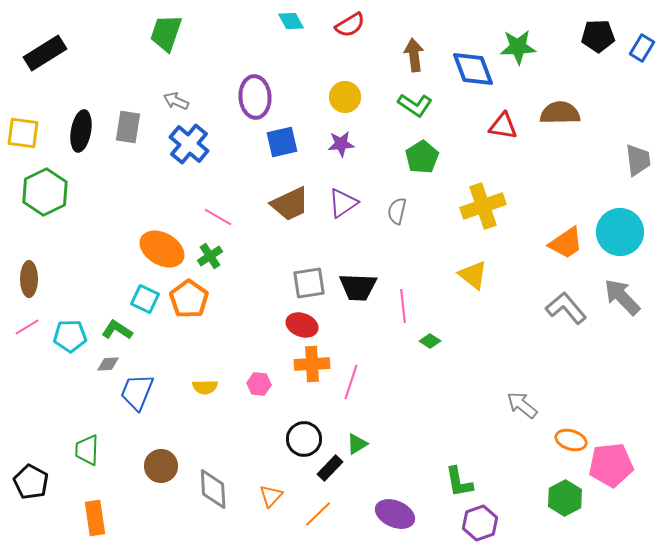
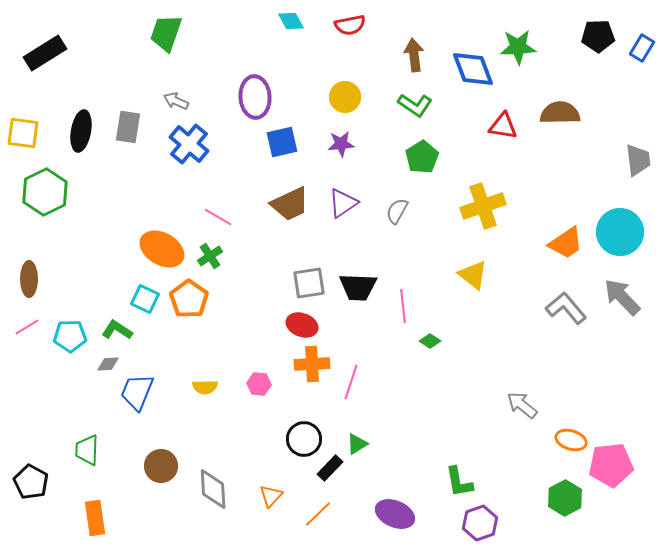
red semicircle at (350, 25): rotated 20 degrees clockwise
gray semicircle at (397, 211): rotated 16 degrees clockwise
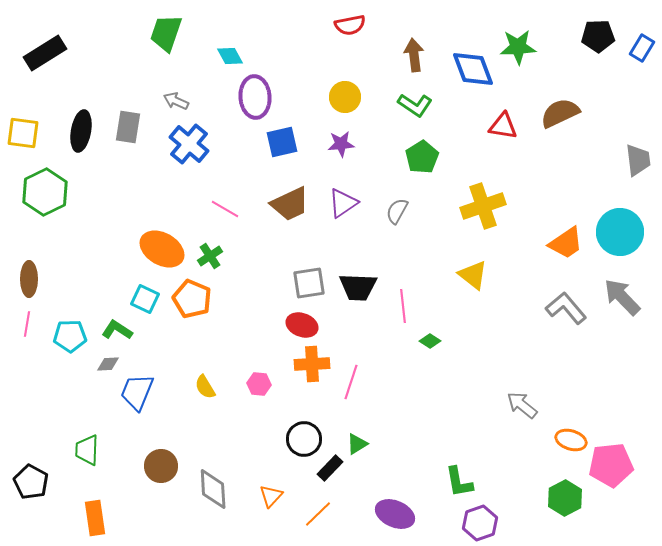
cyan diamond at (291, 21): moved 61 px left, 35 px down
brown semicircle at (560, 113): rotated 24 degrees counterclockwise
pink line at (218, 217): moved 7 px right, 8 px up
orange pentagon at (189, 299): moved 3 px right; rotated 12 degrees counterclockwise
pink line at (27, 327): moved 3 px up; rotated 50 degrees counterclockwise
yellow semicircle at (205, 387): rotated 60 degrees clockwise
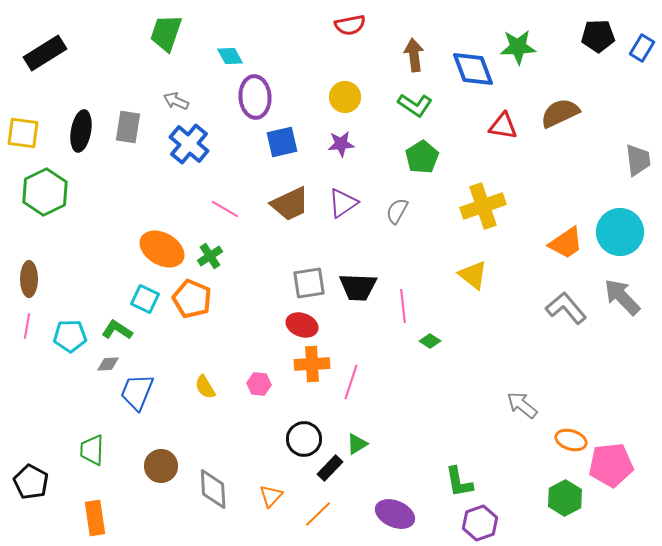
pink line at (27, 324): moved 2 px down
green trapezoid at (87, 450): moved 5 px right
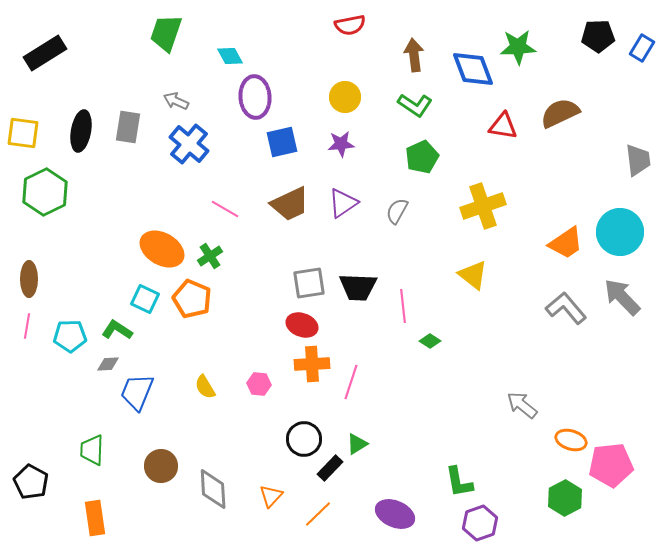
green pentagon at (422, 157): rotated 8 degrees clockwise
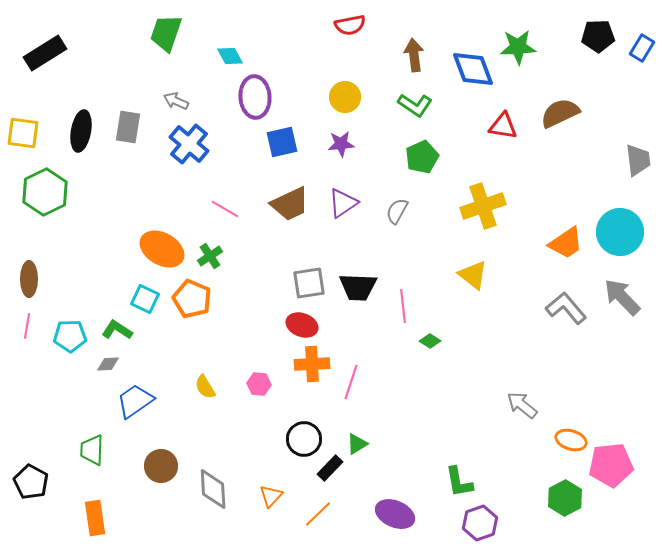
blue trapezoid at (137, 392): moved 2 px left, 9 px down; rotated 33 degrees clockwise
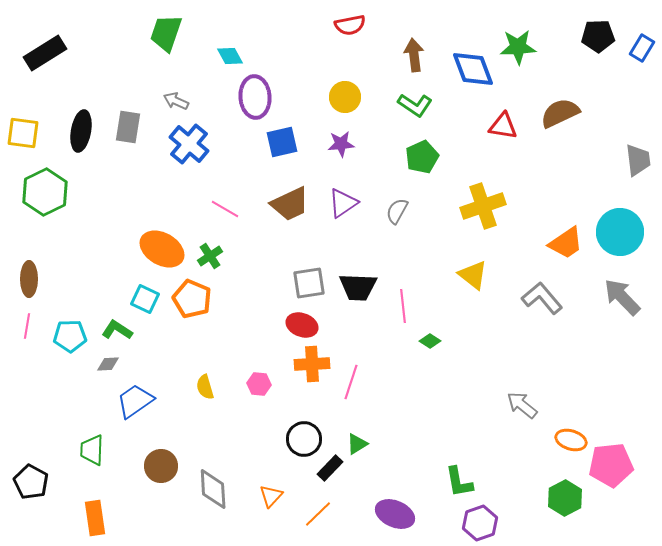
gray L-shape at (566, 308): moved 24 px left, 10 px up
yellow semicircle at (205, 387): rotated 15 degrees clockwise
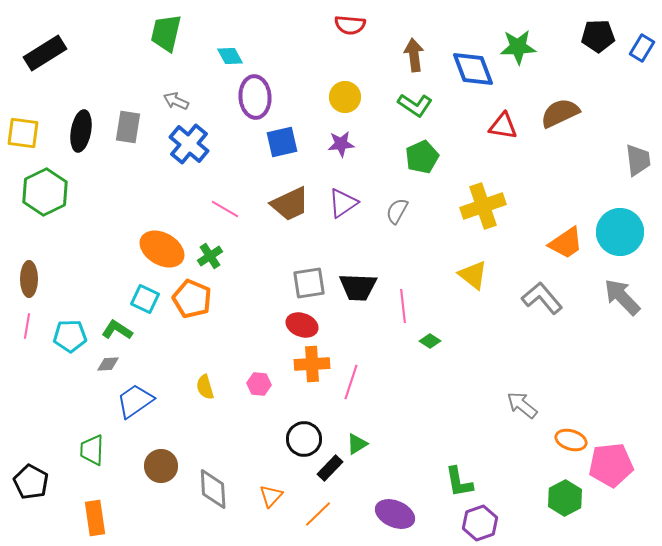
red semicircle at (350, 25): rotated 16 degrees clockwise
green trapezoid at (166, 33): rotated 6 degrees counterclockwise
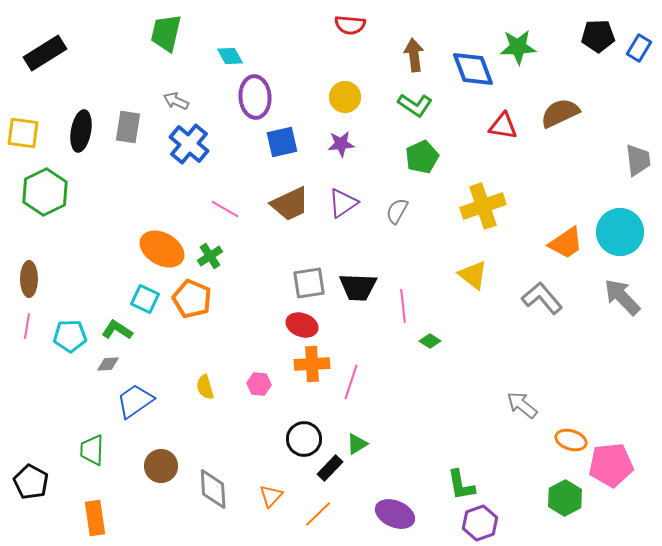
blue rectangle at (642, 48): moved 3 px left
green L-shape at (459, 482): moved 2 px right, 3 px down
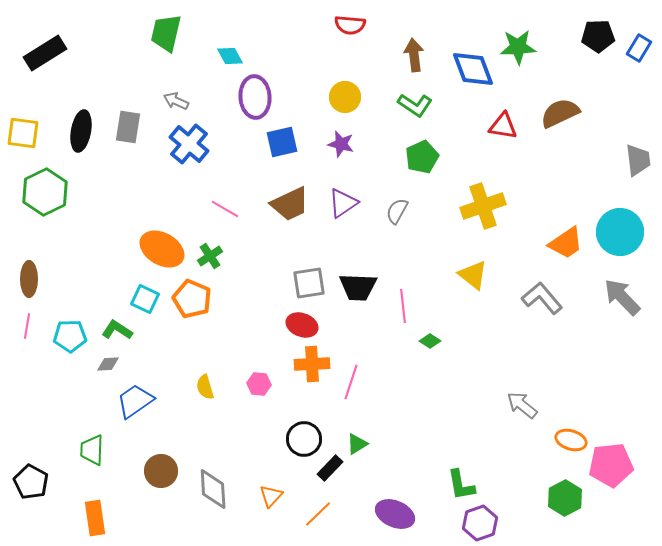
purple star at (341, 144): rotated 20 degrees clockwise
brown circle at (161, 466): moved 5 px down
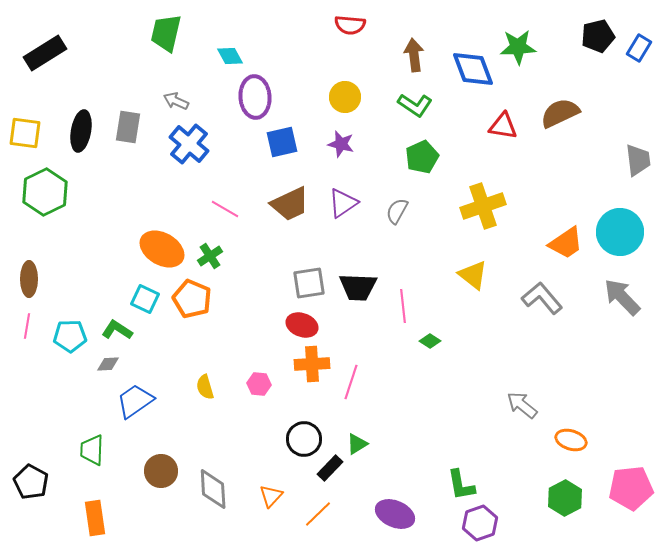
black pentagon at (598, 36): rotated 12 degrees counterclockwise
yellow square at (23, 133): moved 2 px right
pink pentagon at (611, 465): moved 20 px right, 23 px down
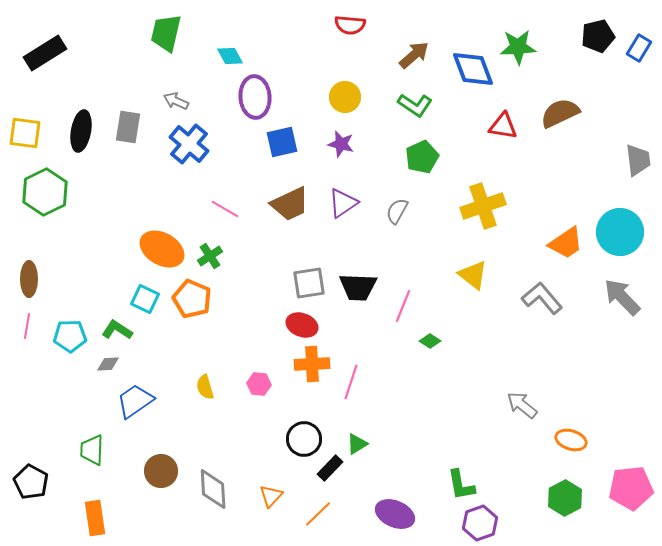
brown arrow at (414, 55): rotated 56 degrees clockwise
pink line at (403, 306): rotated 28 degrees clockwise
